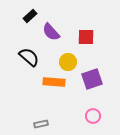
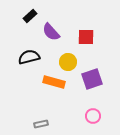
black semicircle: rotated 55 degrees counterclockwise
orange rectangle: rotated 10 degrees clockwise
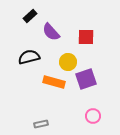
purple square: moved 6 px left
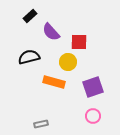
red square: moved 7 px left, 5 px down
purple square: moved 7 px right, 8 px down
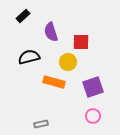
black rectangle: moved 7 px left
purple semicircle: rotated 24 degrees clockwise
red square: moved 2 px right
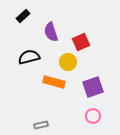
red square: rotated 24 degrees counterclockwise
gray rectangle: moved 1 px down
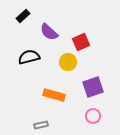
purple semicircle: moved 2 px left; rotated 30 degrees counterclockwise
orange rectangle: moved 13 px down
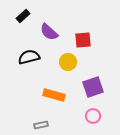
red square: moved 2 px right, 2 px up; rotated 18 degrees clockwise
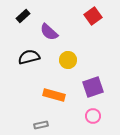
red square: moved 10 px right, 24 px up; rotated 30 degrees counterclockwise
yellow circle: moved 2 px up
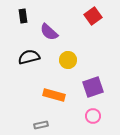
black rectangle: rotated 56 degrees counterclockwise
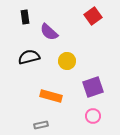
black rectangle: moved 2 px right, 1 px down
yellow circle: moved 1 px left, 1 px down
orange rectangle: moved 3 px left, 1 px down
